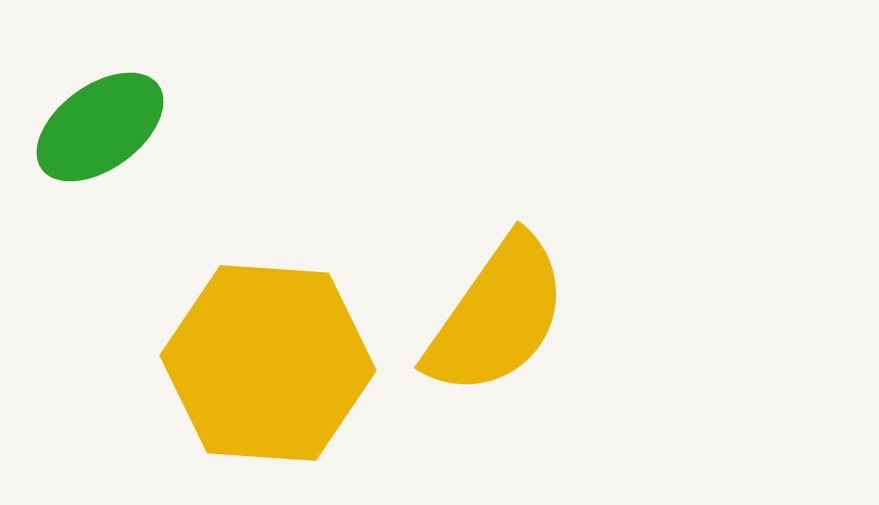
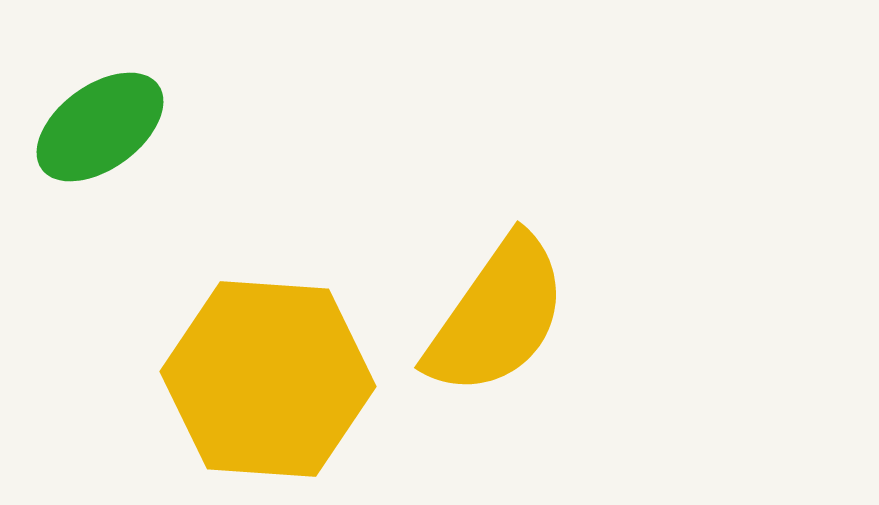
yellow hexagon: moved 16 px down
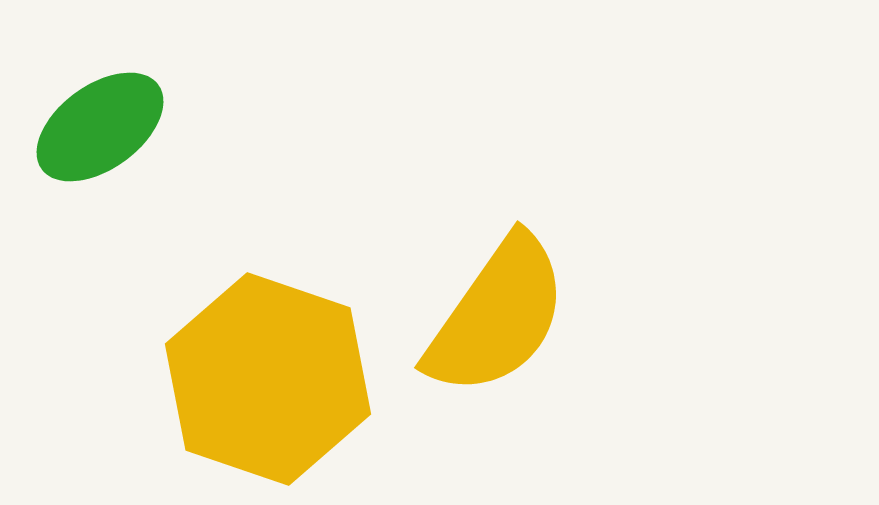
yellow hexagon: rotated 15 degrees clockwise
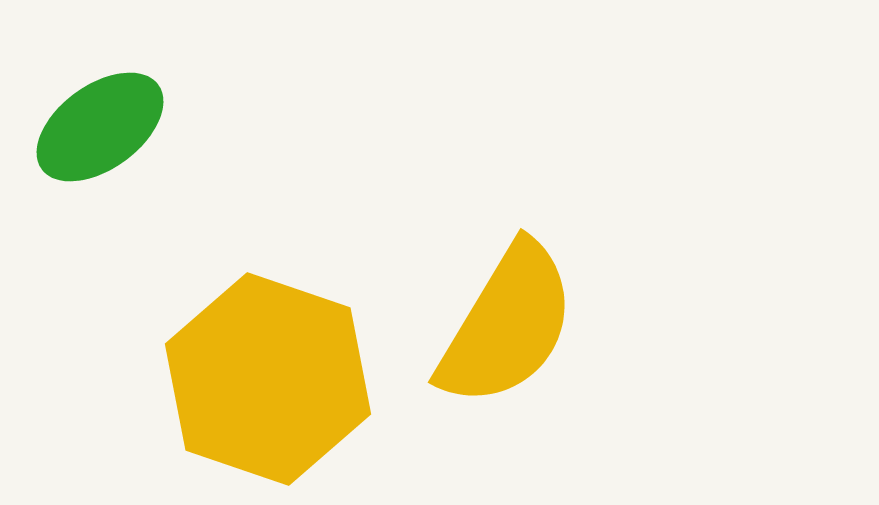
yellow semicircle: moved 10 px right, 9 px down; rotated 4 degrees counterclockwise
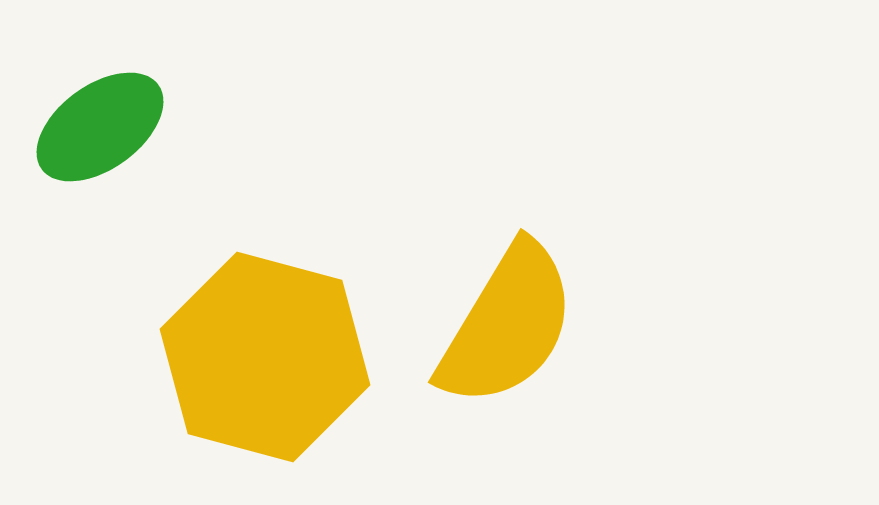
yellow hexagon: moved 3 px left, 22 px up; rotated 4 degrees counterclockwise
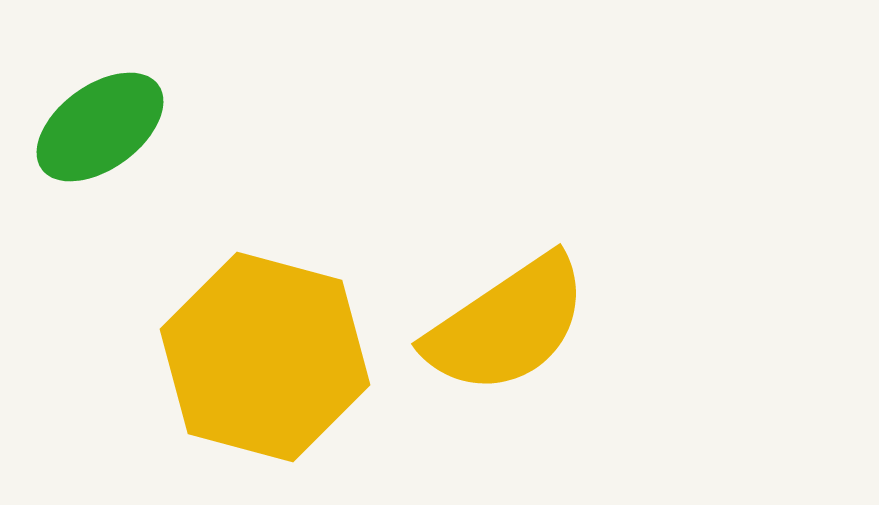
yellow semicircle: rotated 25 degrees clockwise
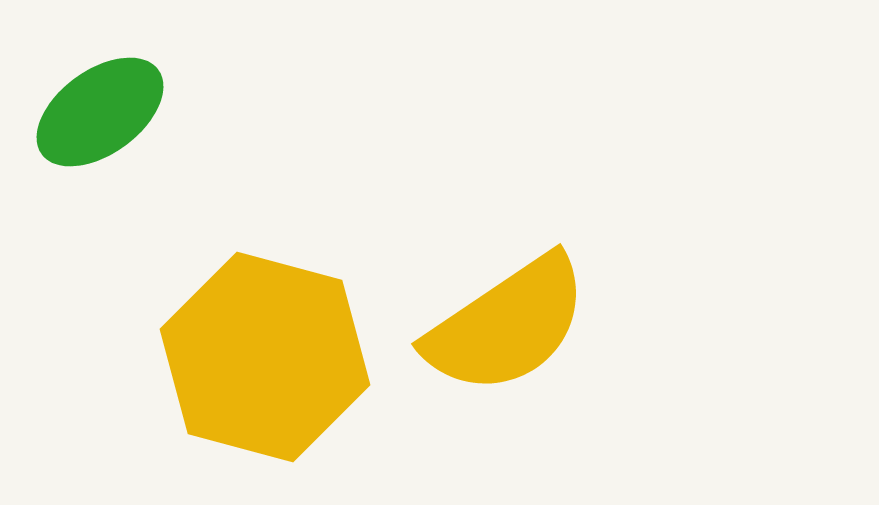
green ellipse: moved 15 px up
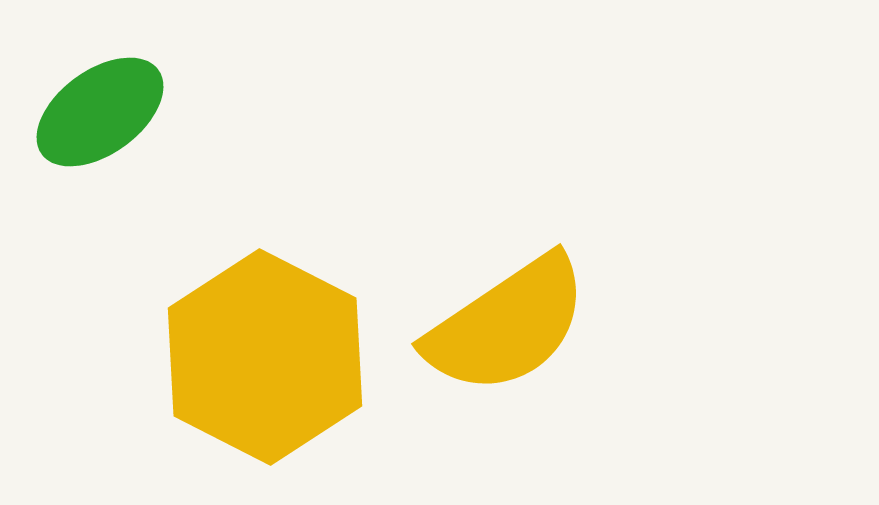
yellow hexagon: rotated 12 degrees clockwise
